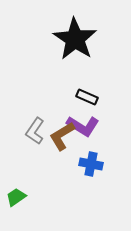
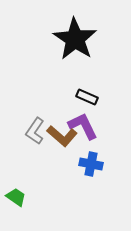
purple L-shape: rotated 148 degrees counterclockwise
brown L-shape: rotated 108 degrees counterclockwise
green trapezoid: rotated 70 degrees clockwise
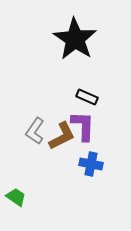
purple L-shape: rotated 28 degrees clockwise
brown L-shape: rotated 68 degrees counterclockwise
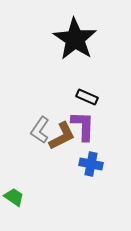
gray L-shape: moved 5 px right, 1 px up
green trapezoid: moved 2 px left
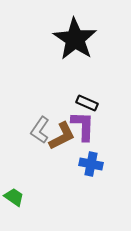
black rectangle: moved 6 px down
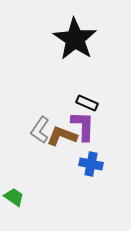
brown L-shape: rotated 132 degrees counterclockwise
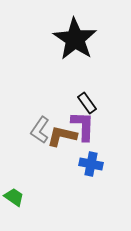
black rectangle: rotated 30 degrees clockwise
brown L-shape: rotated 8 degrees counterclockwise
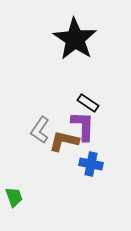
black rectangle: moved 1 px right; rotated 20 degrees counterclockwise
brown L-shape: moved 2 px right, 5 px down
green trapezoid: rotated 35 degrees clockwise
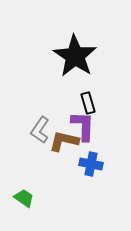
black star: moved 17 px down
black rectangle: rotated 40 degrees clockwise
green trapezoid: moved 10 px right, 1 px down; rotated 35 degrees counterclockwise
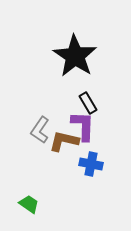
black rectangle: rotated 15 degrees counterclockwise
green trapezoid: moved 5 px right, 6 px down
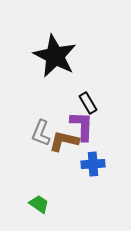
black star: moved 20 px left; rotated 6 degrees counterclockwise
purple L-shape: moved 1 px left
gray L-shape: moved 1 px right, 3 px down; rotated 12 degrees counterclockwise
blue cross: moved 2 px right; rotated 15 degrees counterclockwise
green trapezoid: moved 10 px right
